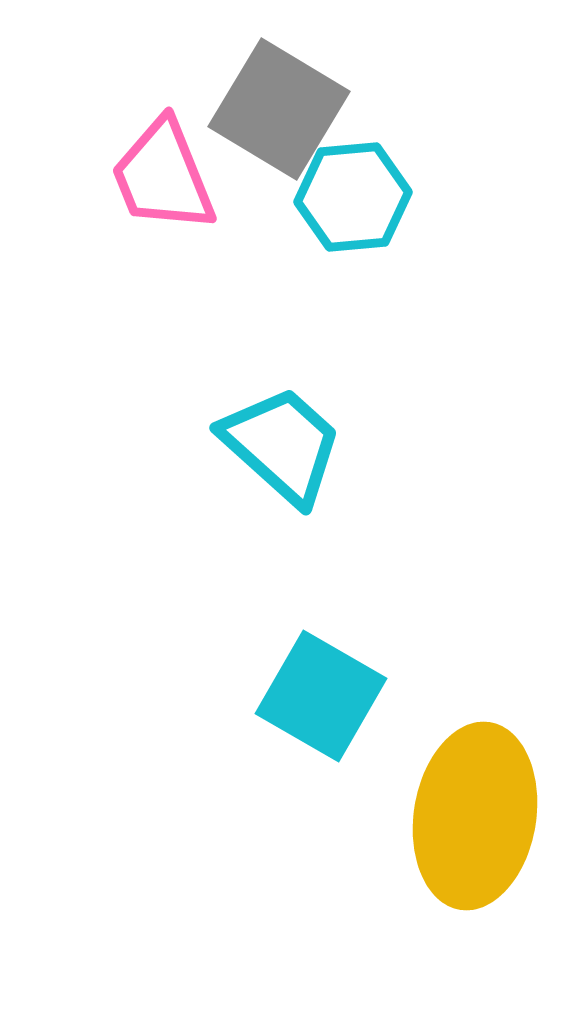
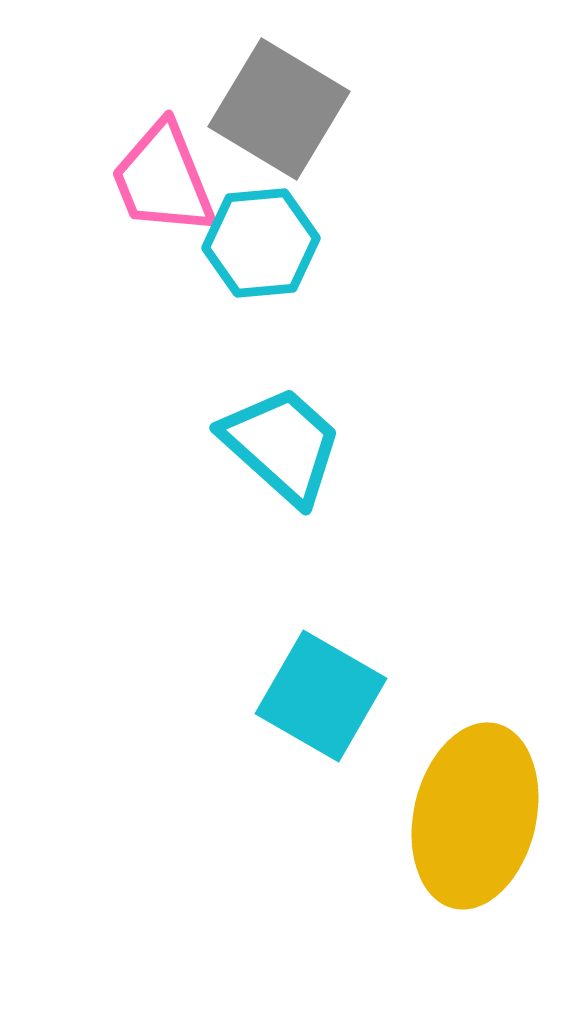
pink trapezoid: moved 3 px down
cyan hexagon: moved 92 px left, 46 px down
yellow ellipse: rotated 4 degrees clockwise
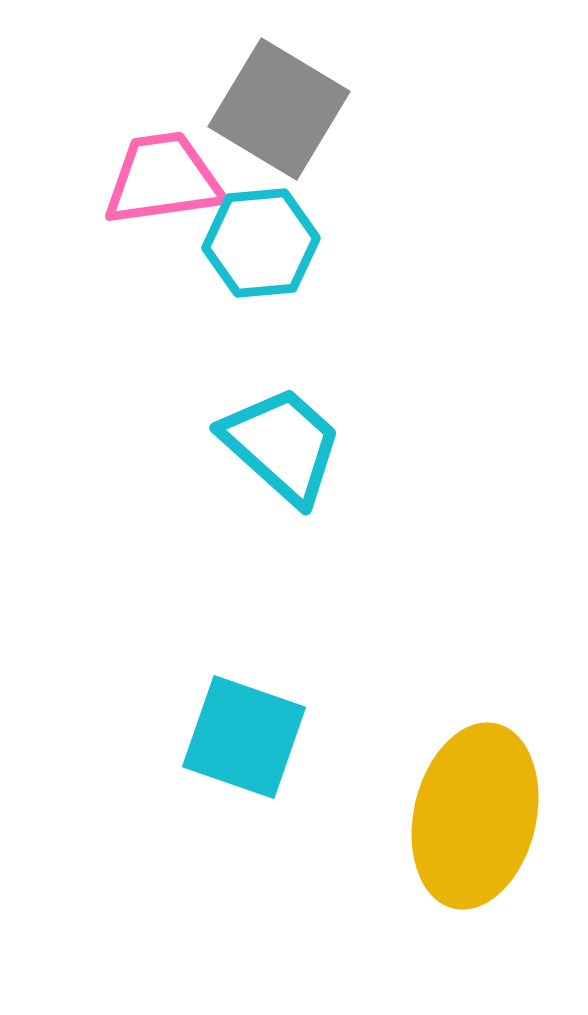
pink trapezoid: rotated 104 degrees clockwise
cyan square: moved 77 px left, 41 px down; rotated 11 degrees counterclockwise
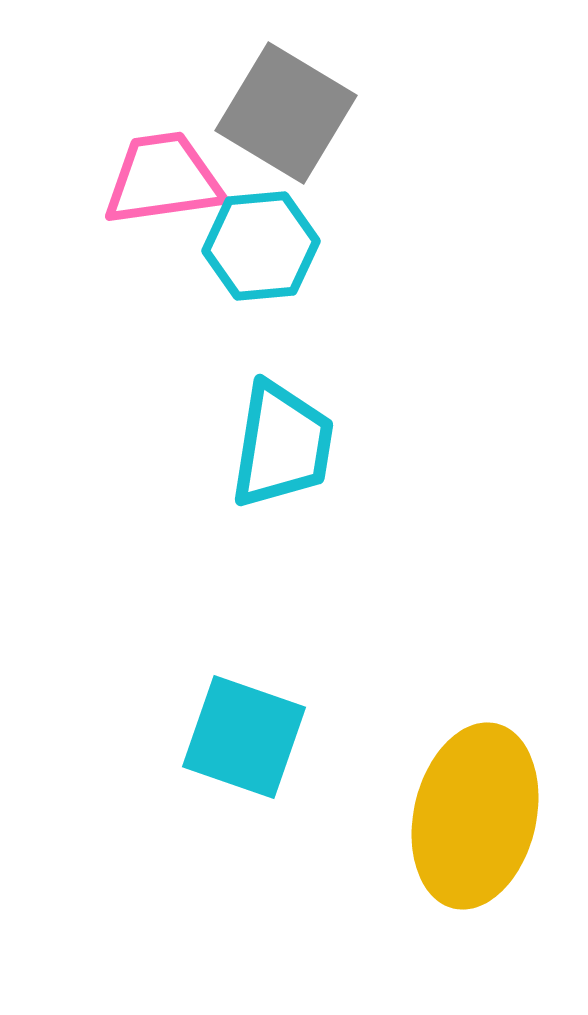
gray square: moved 7 px right, 4 px down
cyan hexagon: moved 3 px down
cyan trapezoid: rotated 57 degrees clockwise
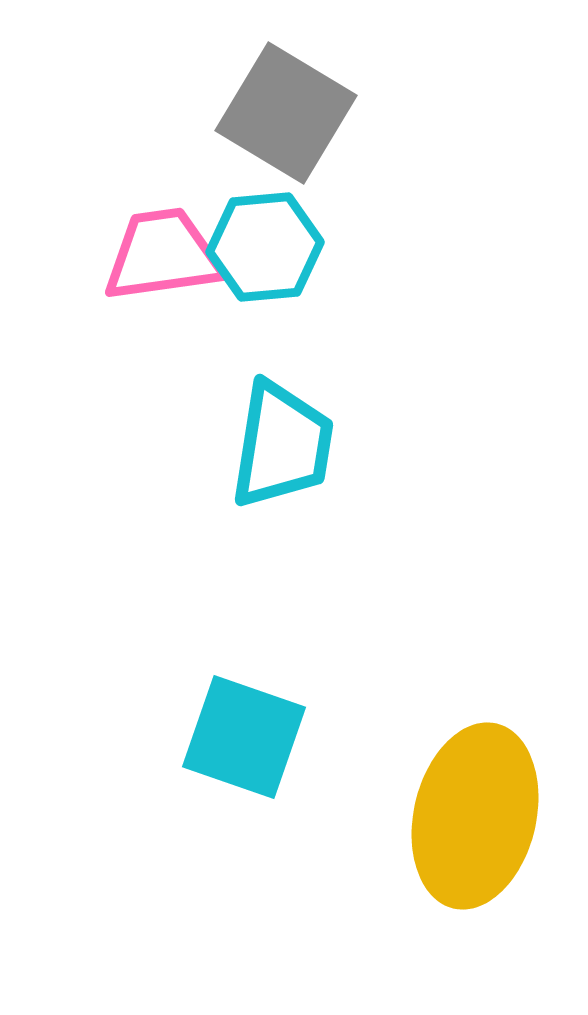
pink trapezoid: moved 76 px down
cyan hexagon: moved 4 px right, 1 px down
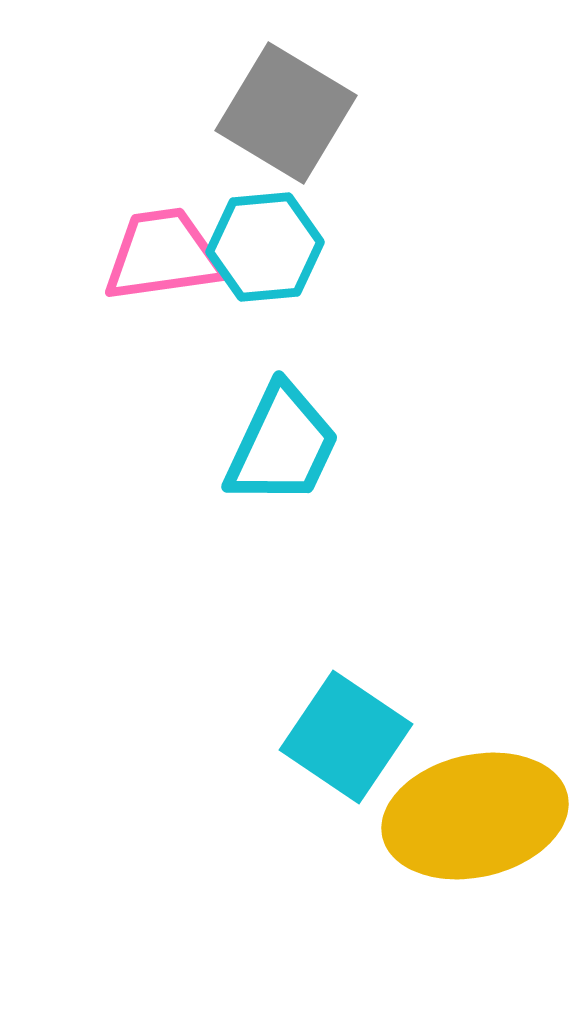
cyan trapezoid: rotated 16 degrees clockwise
cyan square: moved 102 px right; rotated 15 degrees clockwise
yellow ellipse: rotated 64 degrees clockwise
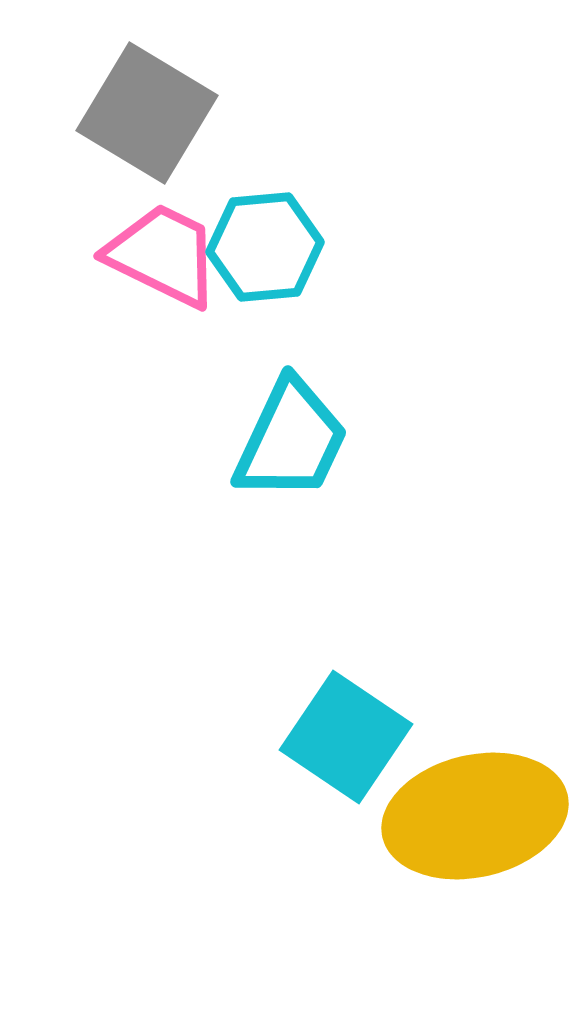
gray square: moved 139 px left
pink trapezoid: rotated 34 degrees clockwise
cyan trapezoid: moved 9 px right, 5 px up
